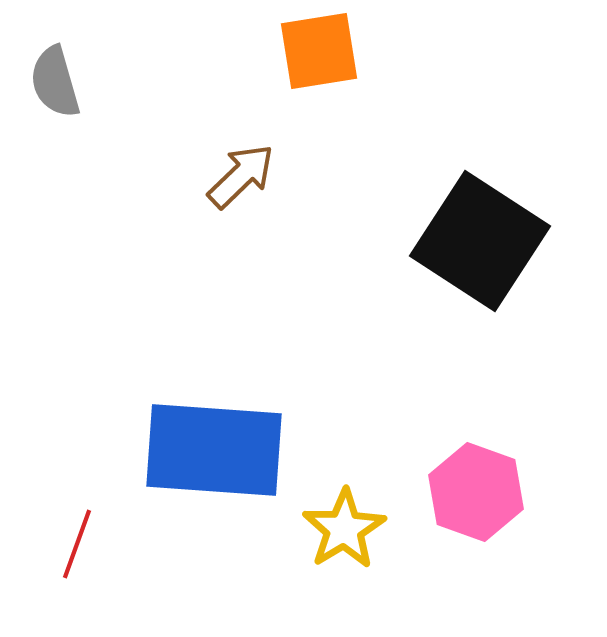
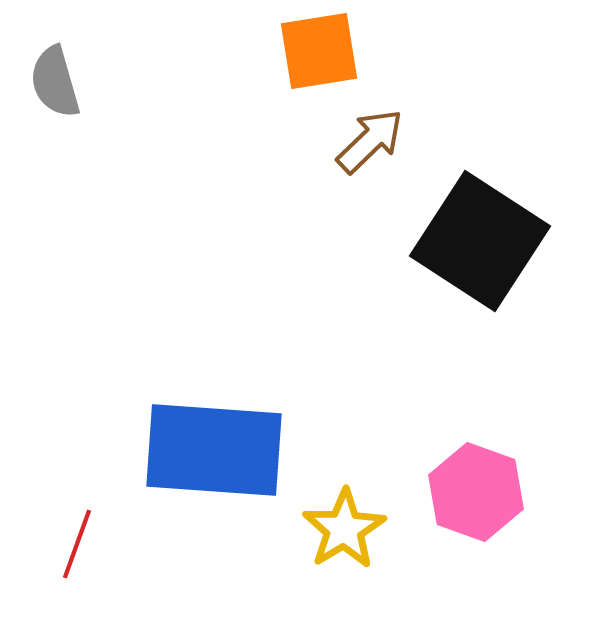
brown arrow: moved 129 px right, 35 px up
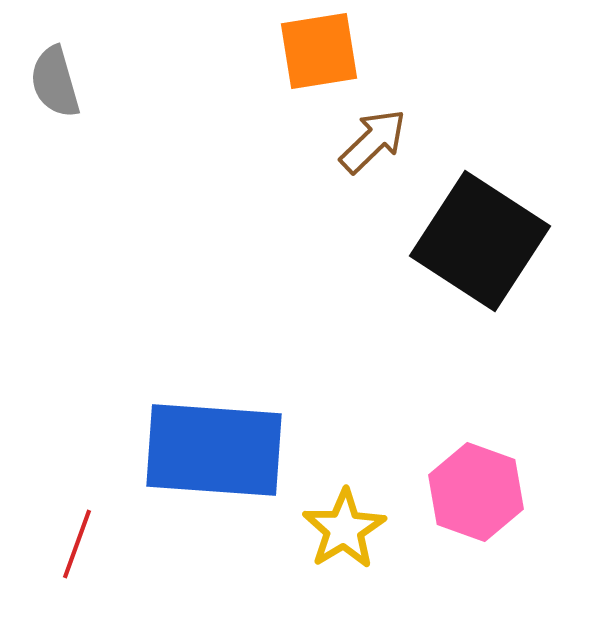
brown arrow: moved 3 px right
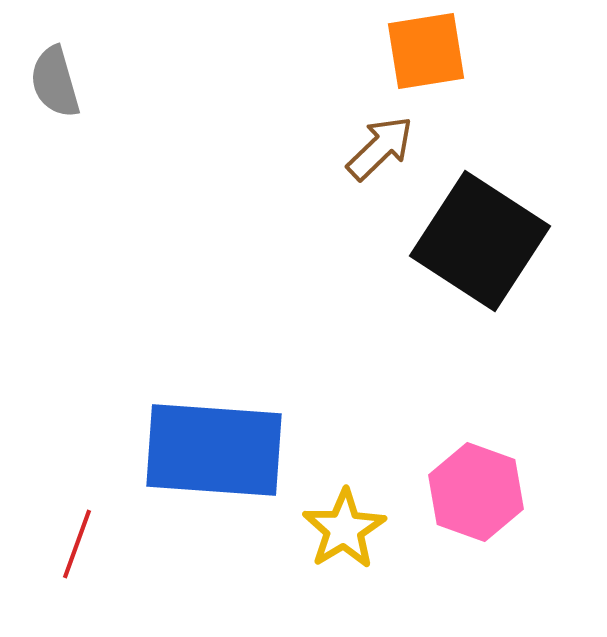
orange square: moved 107 px right
brown arrow: moved 7 px right, 7 px down
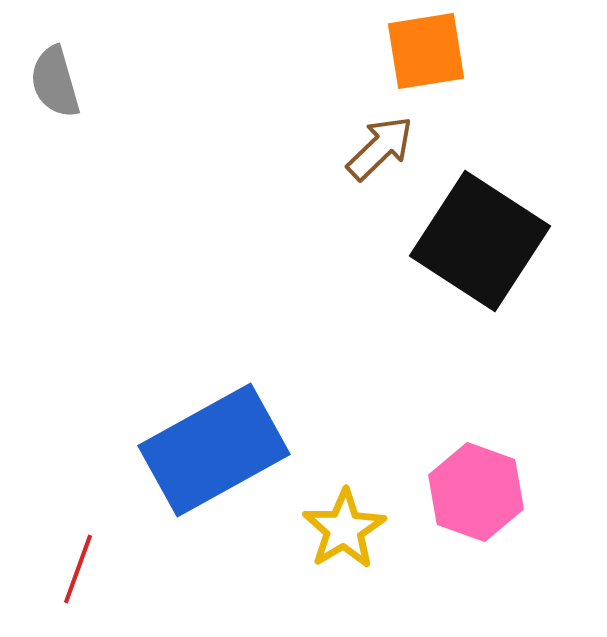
blue rectangle: rotated 33 degrees counterclockwise
red line: moved 1 px right, 25 px down
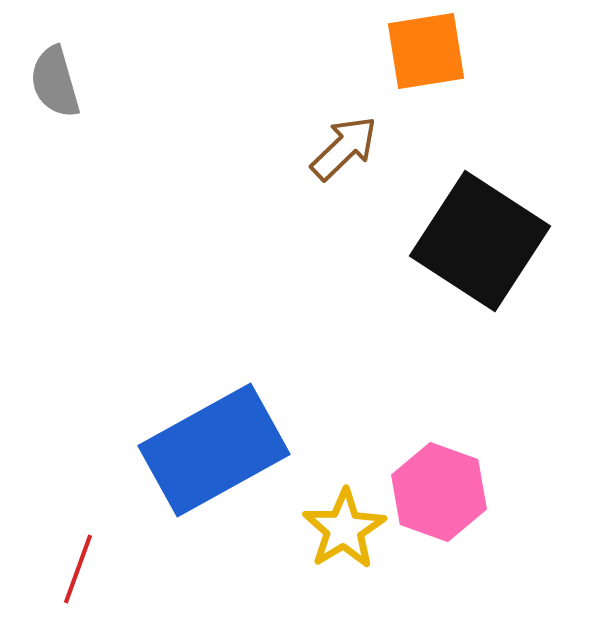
brown arrow: moved 36 px left
pink hexagon: moved 37 px left
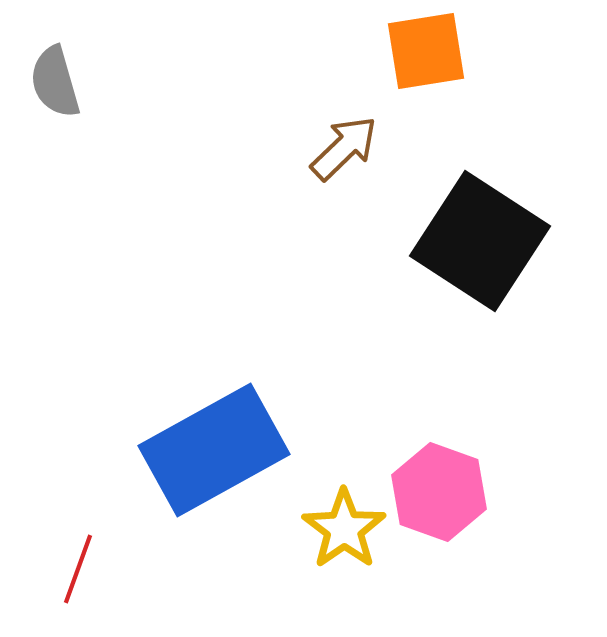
yellow star: rotated 4 degrees counterclockwise
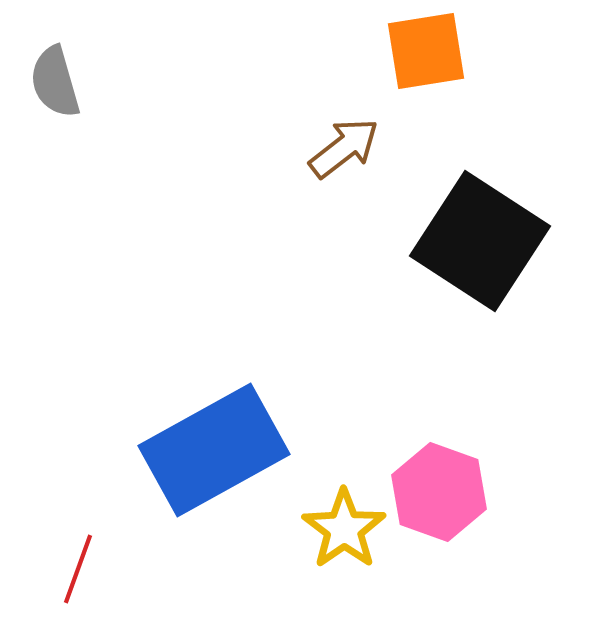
brown arrow: rotated 6 degrees clockwise
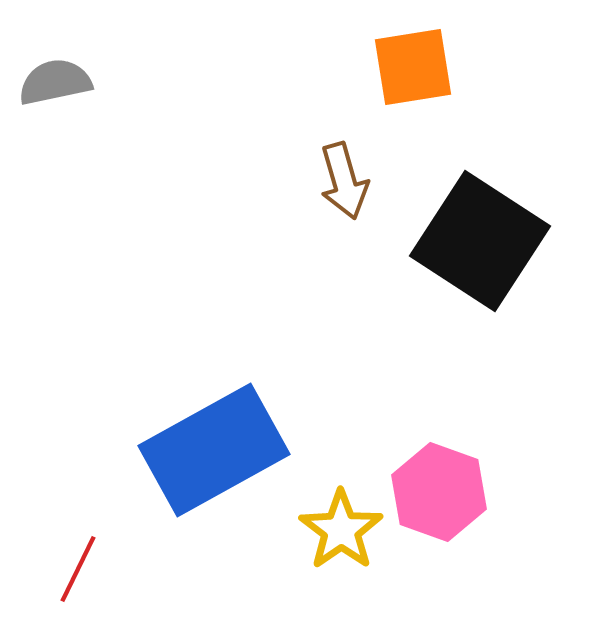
orange square: moved 13 px left, 16 px down
gray semicircle: rotated 94 degrees clockwise
brown arrow: moved 33 px down; rotated 112 degrees clockwise
yellow star: moved 3 px left, 1 px down
red line: rotated 6 degrees clockwise
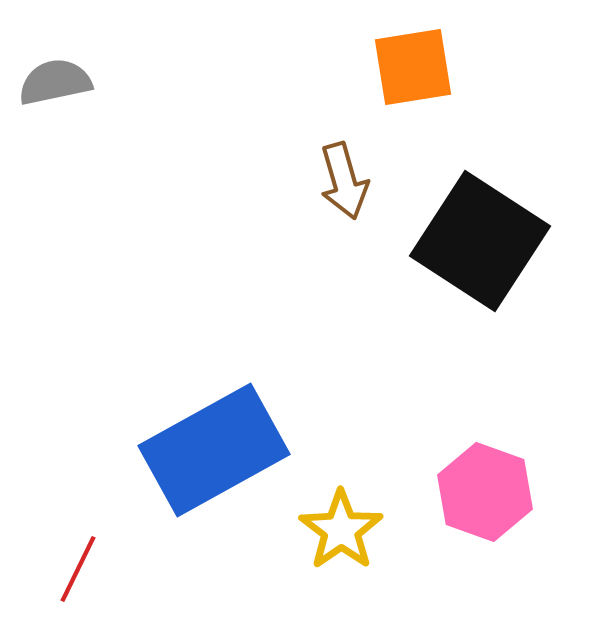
pink hexagon: moved 46 px right
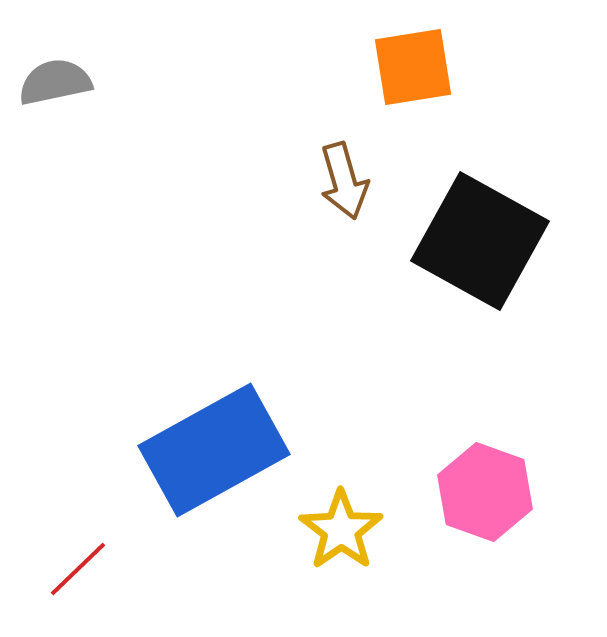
black square: rotated 4 degrees counterclockwise
red line: rotated 20 degrees clockwise
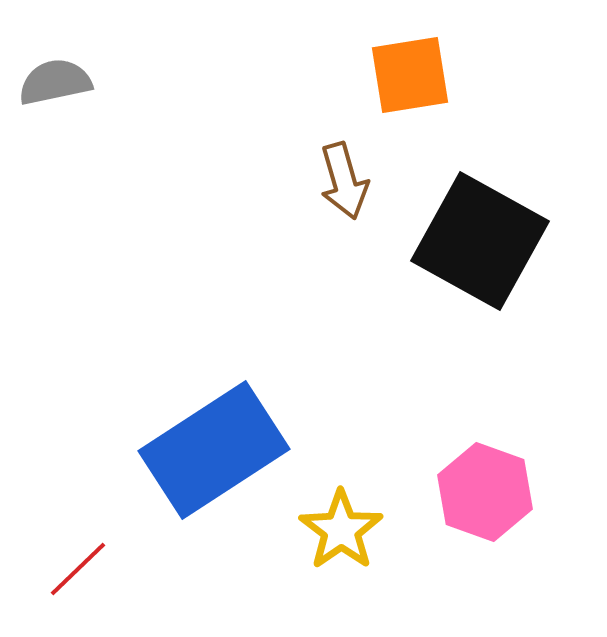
orange square: moved 3 px left, 8 px down
blue rectangle: rotated 4 degrees counterclockwise
